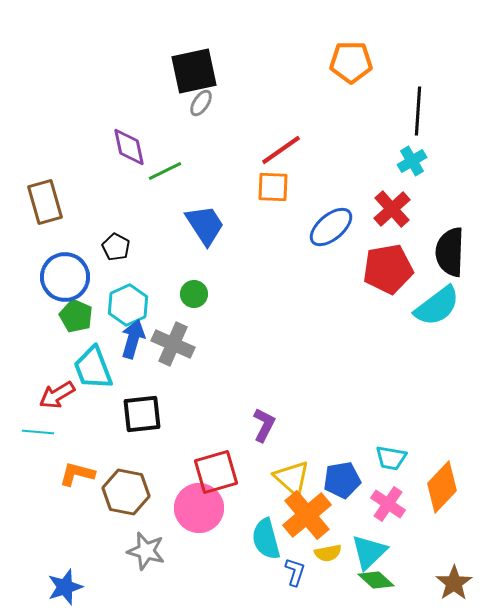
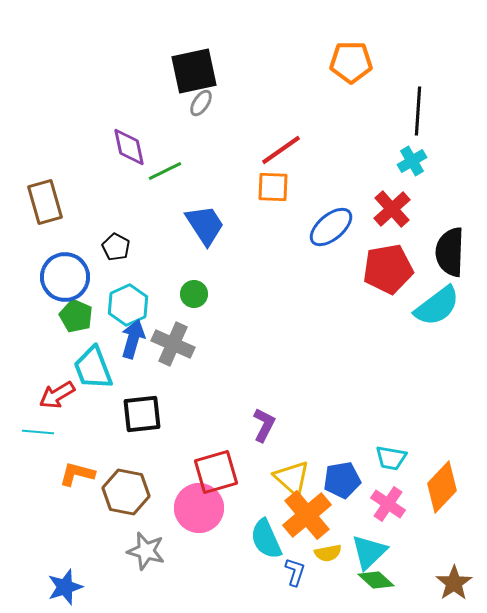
cyan semicircle at (266, 539): rotated 9 degrees counterclockwise
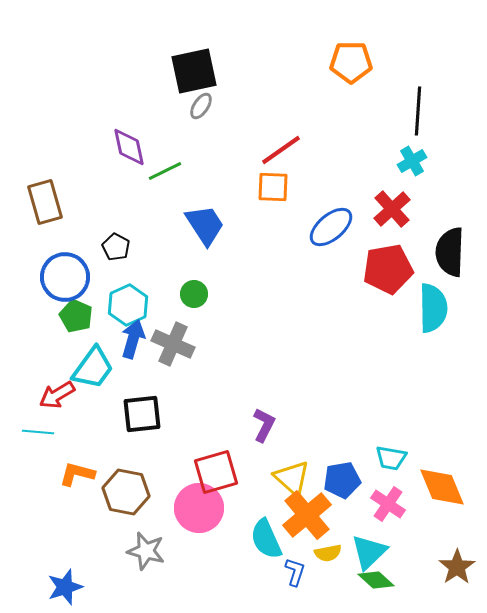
gray ellipse at (201, 103): moved 3 px down
cyan semicircle at (437, 306): moved 4 px left, 2 px down; rotated 54 degrees counterclockwise
cyan trapezoid at (93, 368): rotated 123 degrees counterclockwise
orange diamond at (442, 487): rotated 66 degrees counterclockwise
brown star at (454, 583): moved 3 px right, 16 px up
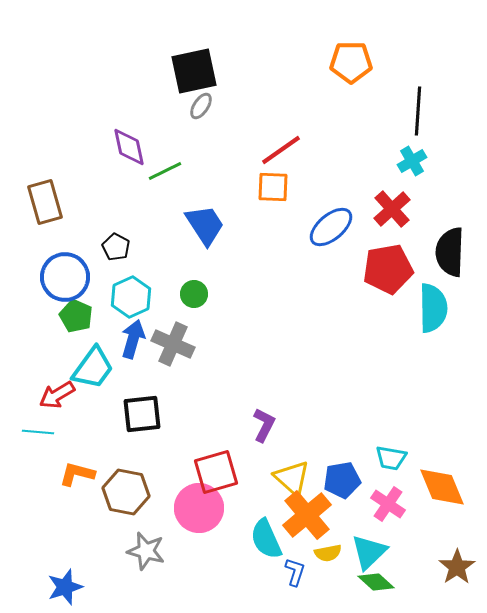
cyan hexagon at (128, 305): moved 3 px right, 8 px up
green diamond at (376, 580): moved 2 px down
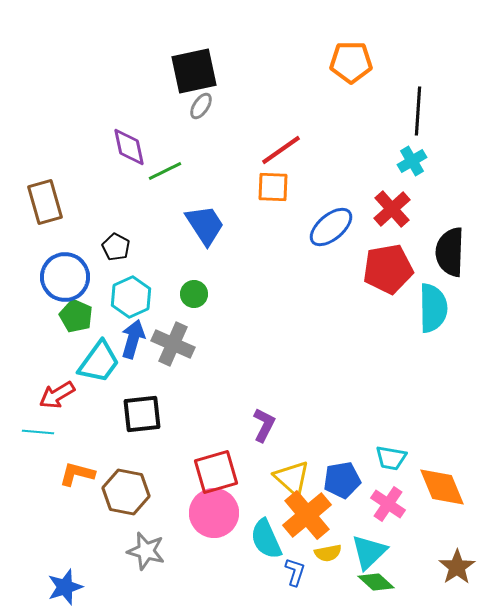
cyan trapezoid at (93, 368): moved 6 px right, 6 px up
pink circle at (199, 508): moved 15 px right, 5 px down
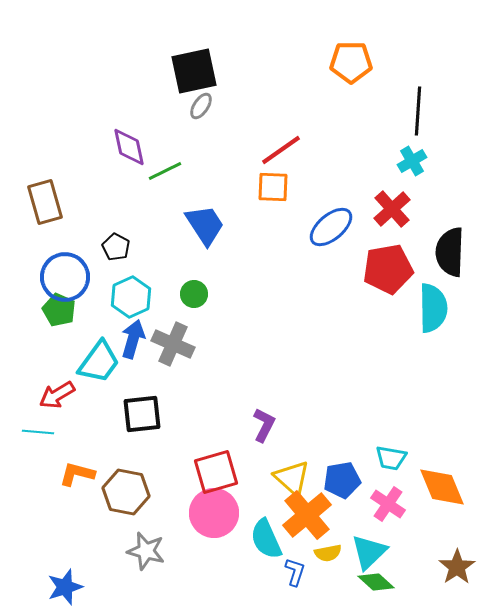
green pentagon at (76, 316): moved 17 px left, 6 px up
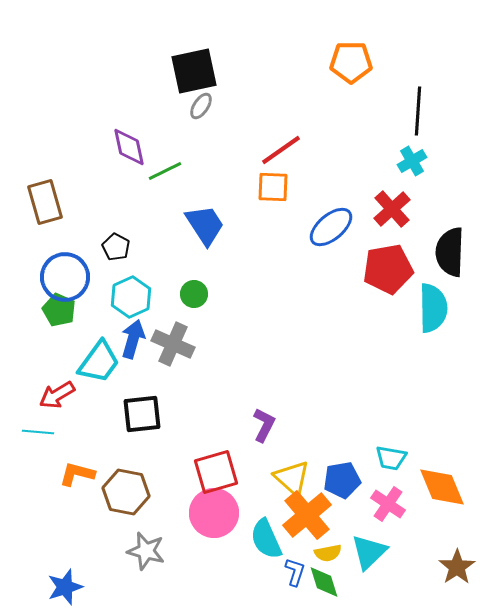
green diamond at (376, 582): moved 52 px left; rotated 30 degrees clockwise
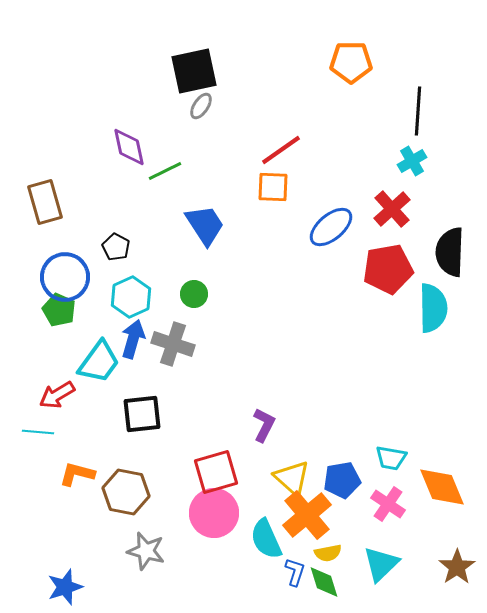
gray cross at (173, 344): rotated 6 degrees counterclockwise
cyan triangle at (369, 552): moved 12 px right, 12 px down
